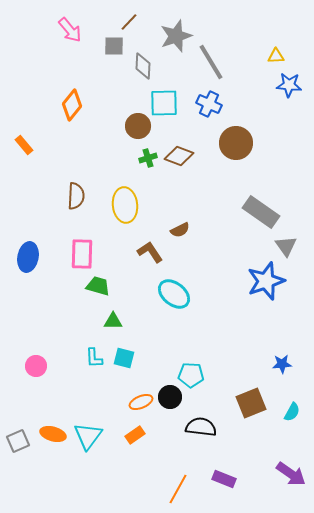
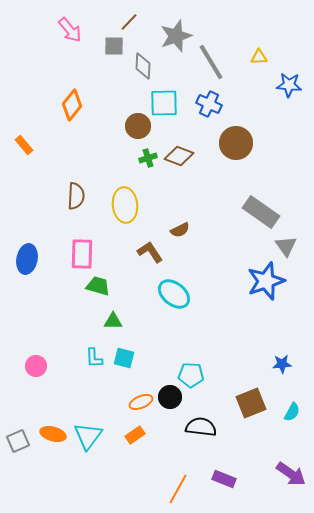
yellow triangle at (276, 56): moved 17 px left, 1 px down
blue ellipse at (28, 257): moved 1 px left, 2 px down
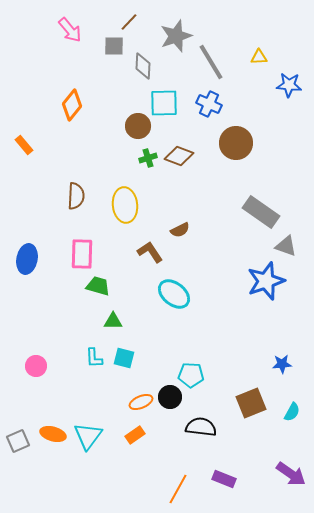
gray triangle at (286, 246): rotated 35 degrees counterclockwise
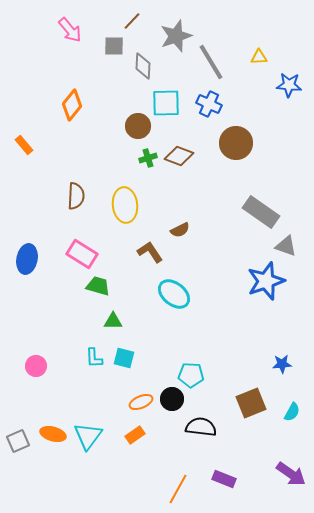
brown line at (129, 22): moved 3 px right, 1 px up
cyan square at (164, 103): moved 2 px right
pink rectangle at (82, 254): rotated 60 degrees counterclockwise
black circle at (170, 397): moved 2 px right, 2 px down
